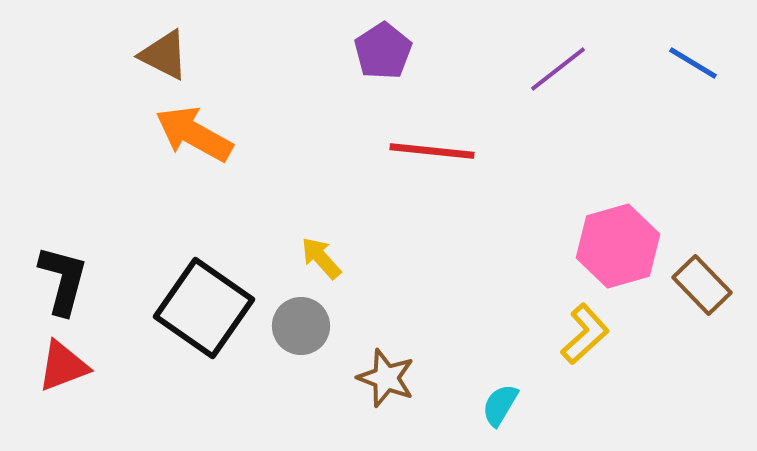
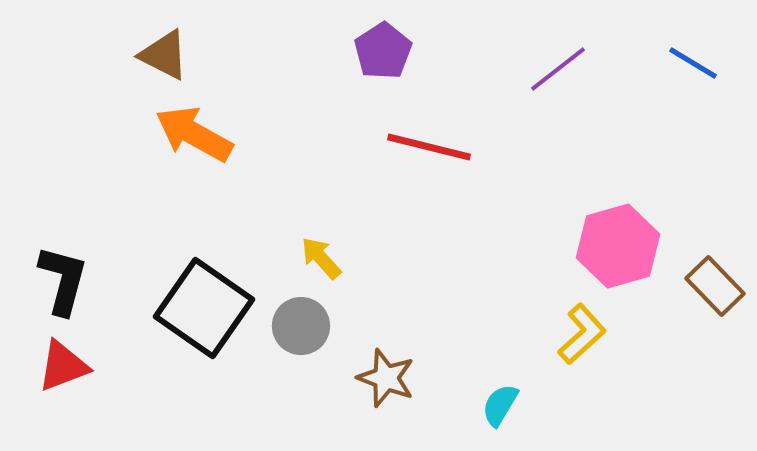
red line: moved 3 px left, 4 px up; rotated 8 degrees clockwise
brown rectangle: moved 13 px right, 1 px down
yellow L-shape: moved 3 px left
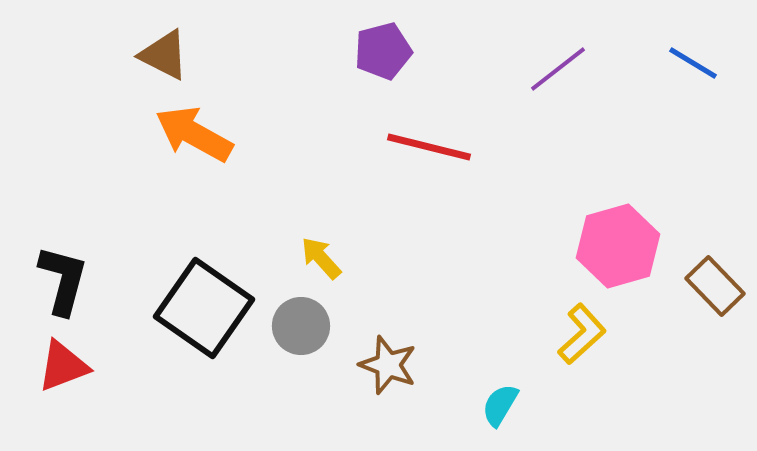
purple pentagon: rotated 18 degrees clockwise
brown star: moved 2 px right, 13 px up
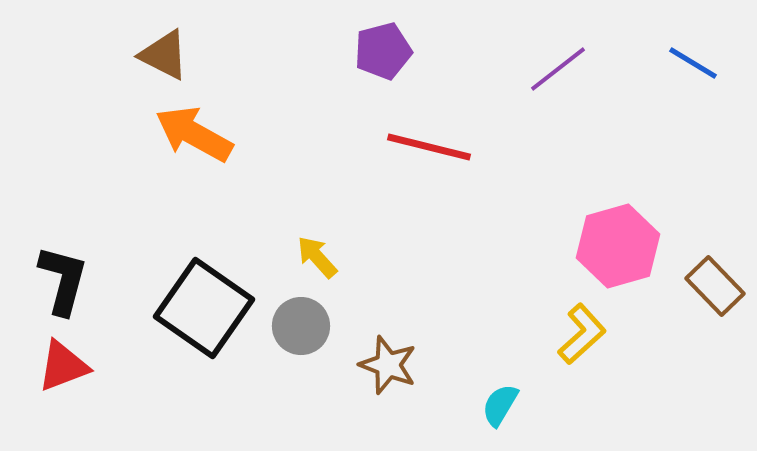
yellow arrow: moved 4 px left, 1 px up
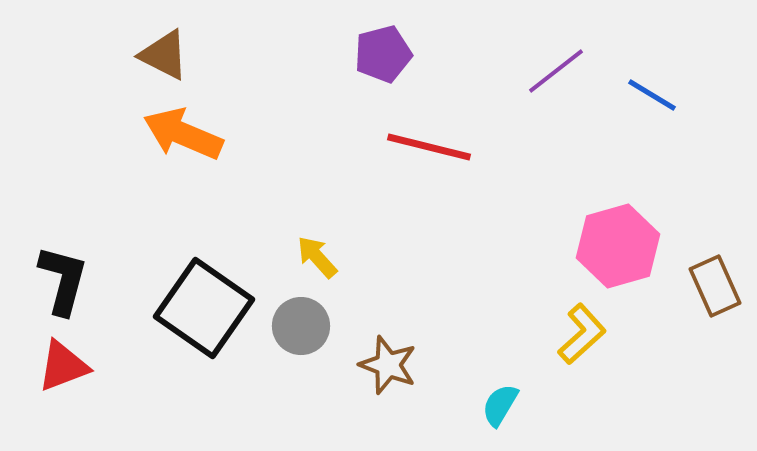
purple pentagon: moved 3 px down
blue line: moved 41 px left, 32 px down
purple line: moved 2 px left, 2 px down
orange arrow: moved 11 px left; rotated 6 degrees counterclockwise
brown rectangle: rotated 20 degrees clockwise
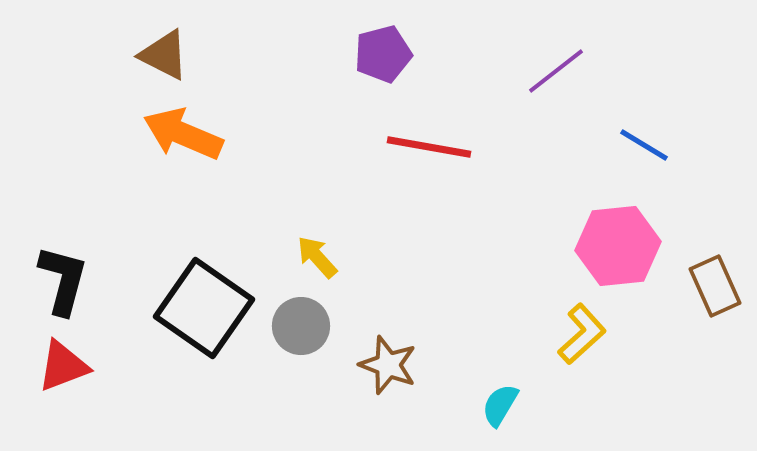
blue line: moved 8 px left, 50 px down
red line: rotated 4 degrees counterclockwise
pink hexagon: rotated 10 degrees clockwise
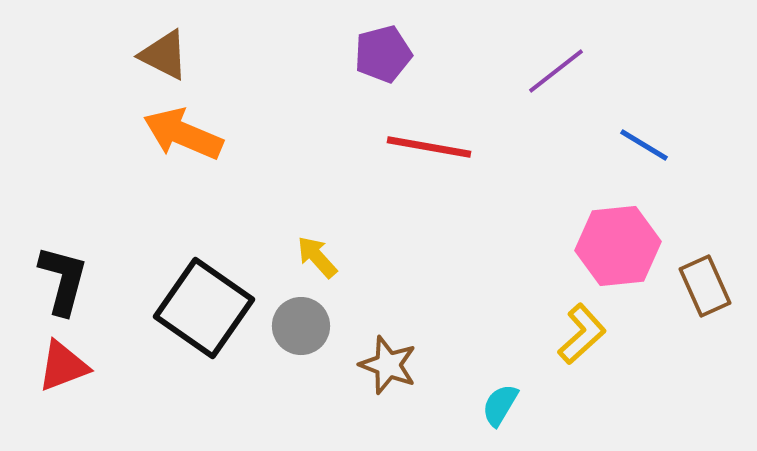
brown rectangle: moved 10 px left
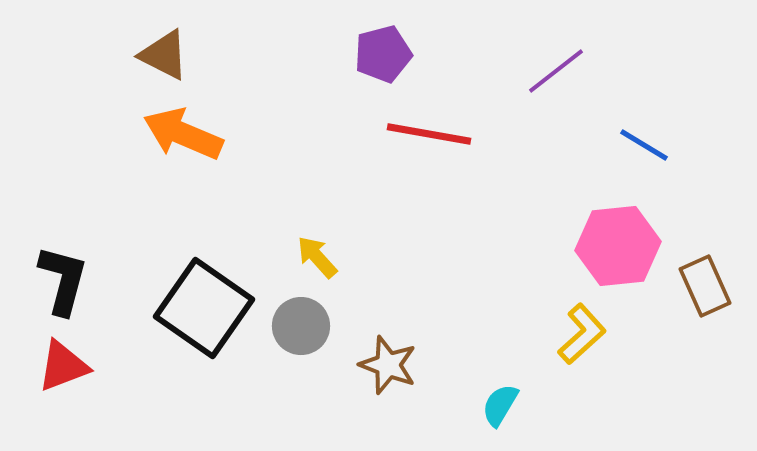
red line: moved 13 px up
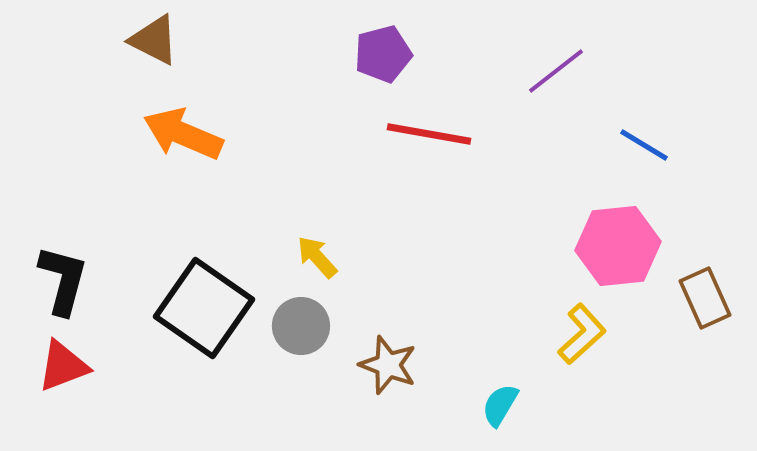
brown triangle: moved 10 px left, 15 px up
brown rectangle: moved 12 px down
